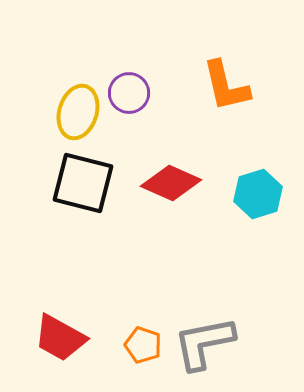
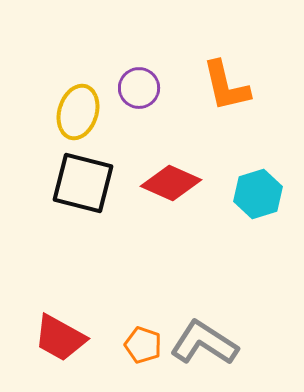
purple circle: moved 10 px right, 5 px up
gray L-shape: rotated 44 degrees clockwise
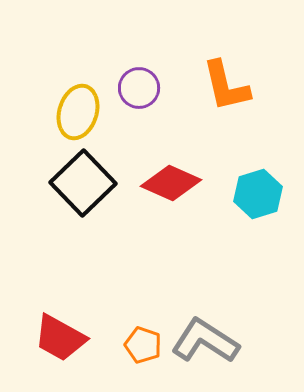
black square: rotated 32 degrees clockwise
gray L-shape: moved 1 px right, 2 px up
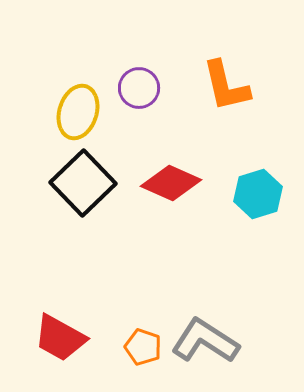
orange pentagon: moved 2 px down
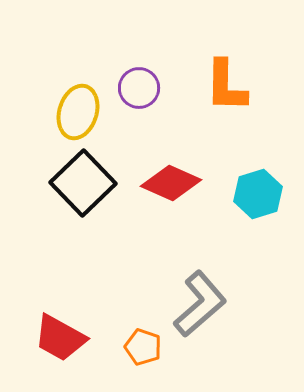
orange L-shape: rotated 14 degrees clockwise
gray L-shape: moved 5 px left, 37 px up; rotated 106 degrees clockwise
